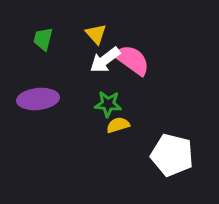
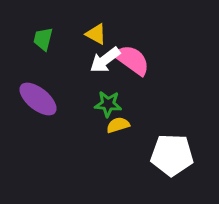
yellow triangle: rotated 20 degrees counterclockwise
purple ellipse: rotated 45 degrees clockwise
white pentagon: rotated 12 degrees counterclockwise
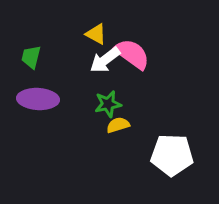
green trapezoid: moved 12 px left, 18 px down
pink semicircle: moved 6 px up
purple ellipse: rotated 36 degrees counterclockwise
green star: rotated 16 degrees counterclockwise
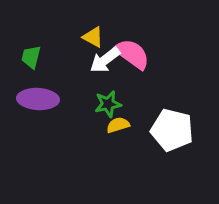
yellow triangle: moved 3 px left, 3 px down
white pentagon: moved 25 px up; rotated 12 degrees clockwise
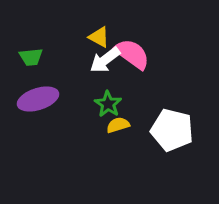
yellow triangle: moved 6 px right
green trapezoid: rotated 110 degrees counterclockwise
purple ellipse: rotated 21 degrees counterclockwise
green star: rotated 28 degrees counterclockwise
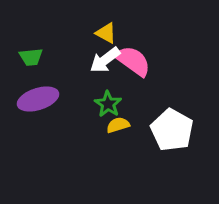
yellow triangle: moved 7 px right, 4 px up
pink semicircle: moved 1 px right, 7 px down
white pentagon: rotated 15 degrees clockwise
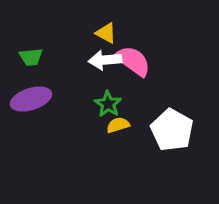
white arrow: rotated 32 degrees clockwise
purple ellipse: moved 7 px left
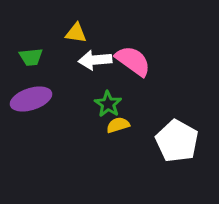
yellow triangle: moved 30 px left; rotated 20 degrees counterclockwise
white arrow: moved 10 px left
white pentagon: moved 5 px right, 11 px down
